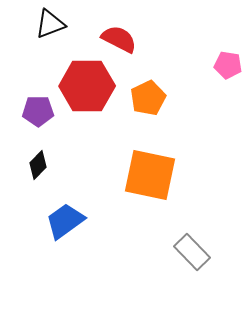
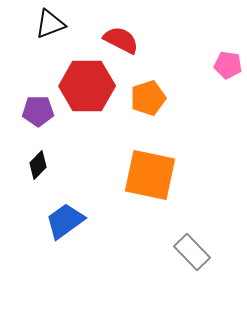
red semicircle: moved 2 px right, 1 px down
orange pentagon: rotated 8 degrees clockwise
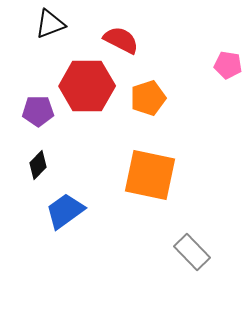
blue trapezoid: moved 10 px up
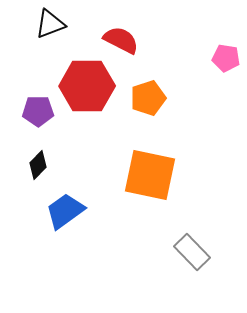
pink pentagon: moved 2 px left, 7 px up
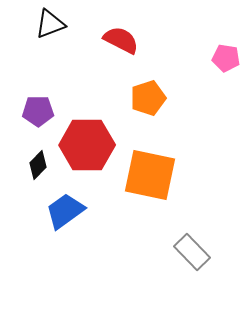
red hexagon: moved 59 px down
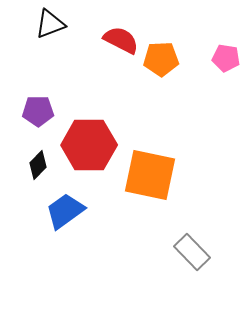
orange pentagon: moved 13 px right, 39 px up; rotated 16 degrees clockwise
red hexagon: moved 2 px right
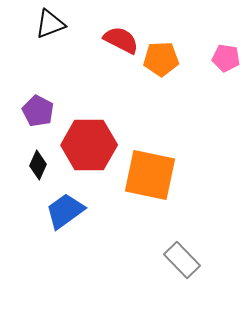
purple pentagon: rotated 28 degrees clockwise
black diamond: rotated 20 degrees counterclockwise
gray rectangle: moved 10 px left, 8 px down
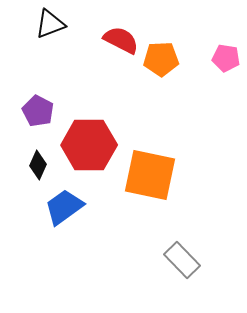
blue trapezoid: moved 1 px left, 4 px up
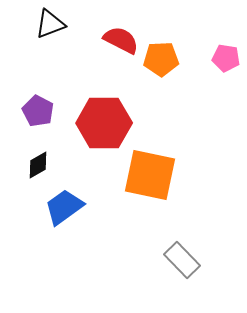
red hexagon: moved 15 px right, 22 px up
black diamond: rotated 36 degrees clockwise
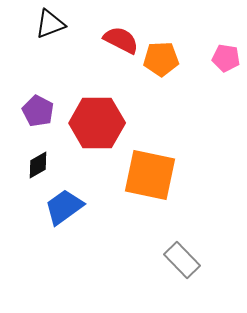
red hexagon: moved 7 px left
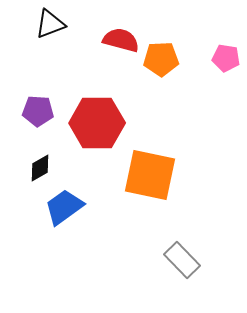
red semicircle: rotated 12 degrees counterclockwise
purple pentagon: rotated 24 degrees counterclockwise
black diamond: moved 2 px right, 3 px down
